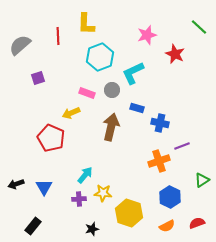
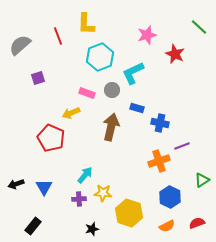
red line: rotated 18 degrees counterclockwise
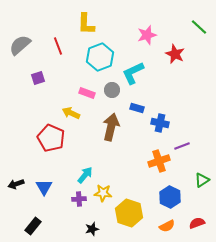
red line: moved 10 px down
yellow arrow: rotated 48 degrees clockwise
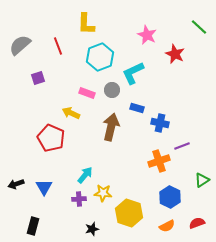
pink star: rotated 30 degrees counterclockwise
black rectangle: rotated 24 degrees counterclockwise
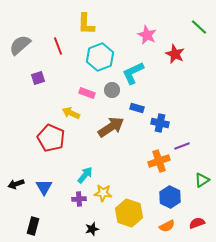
brown arrow: rotated 44 degrees clockwise
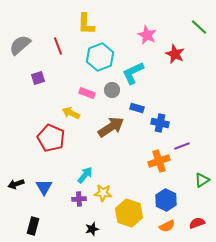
blue hexagon: moved 4 px left, 3 px down
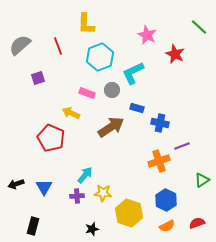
purple cross: moved 2 px left, 3 px up
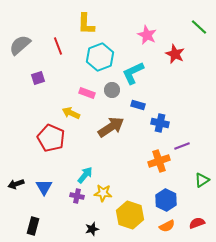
blue rectangle: moved 1 px right, 3 px up
purple cross: rotated 16 degrees clockwise
yellow hexagon: moved 1 px right, 2 px down
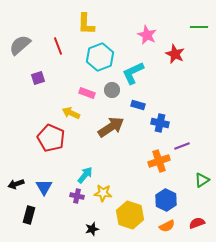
green line: rotated 42 degrees counterclockwise
black rectangle: moved 4 px left, 11 px up
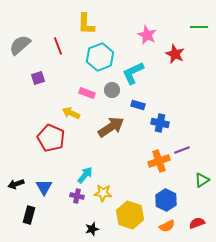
purple line: moved 4 px down
